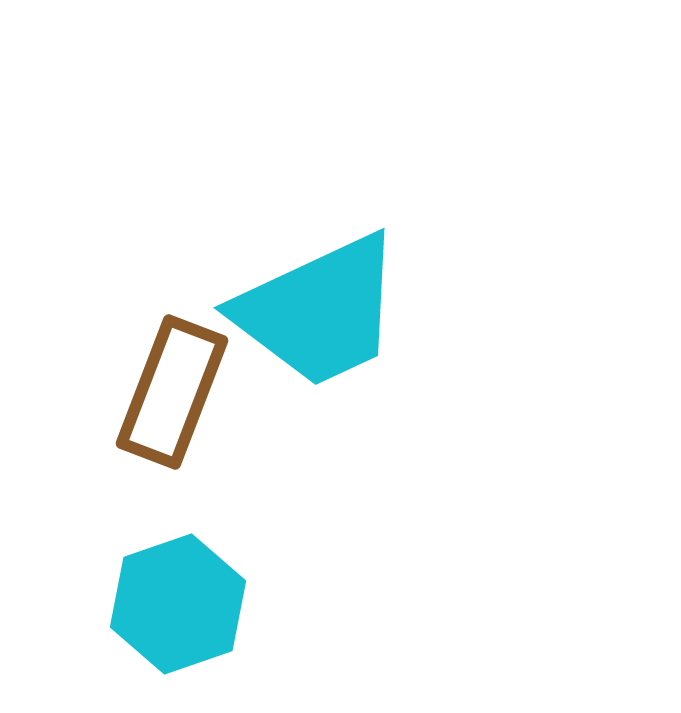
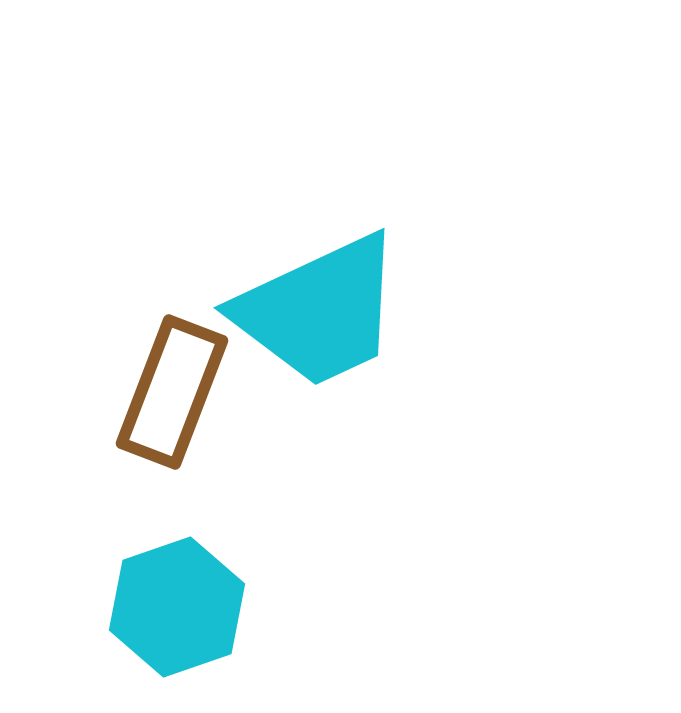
cyan hexagon: moved 1 px left, 3 px down
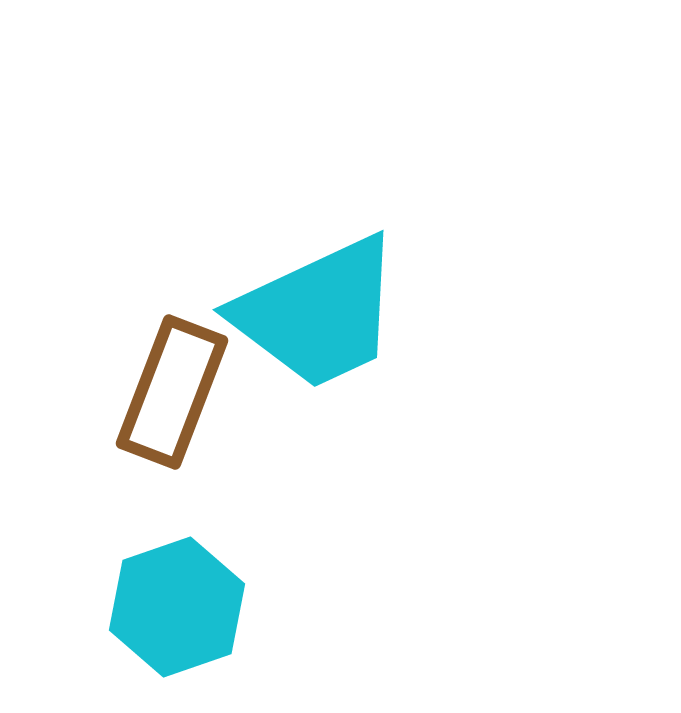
cyan trapezoid: moved 1 px left, 2 px down
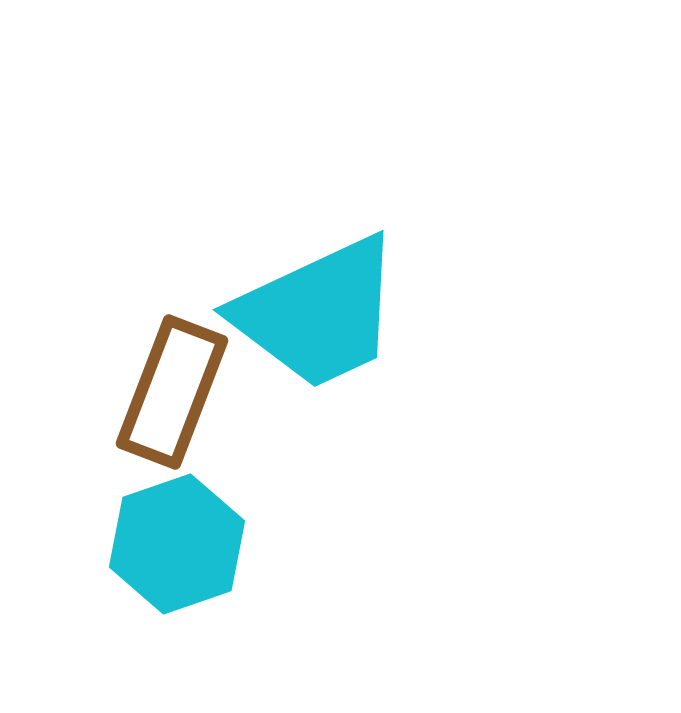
cyan hexagon: moved 63 px up
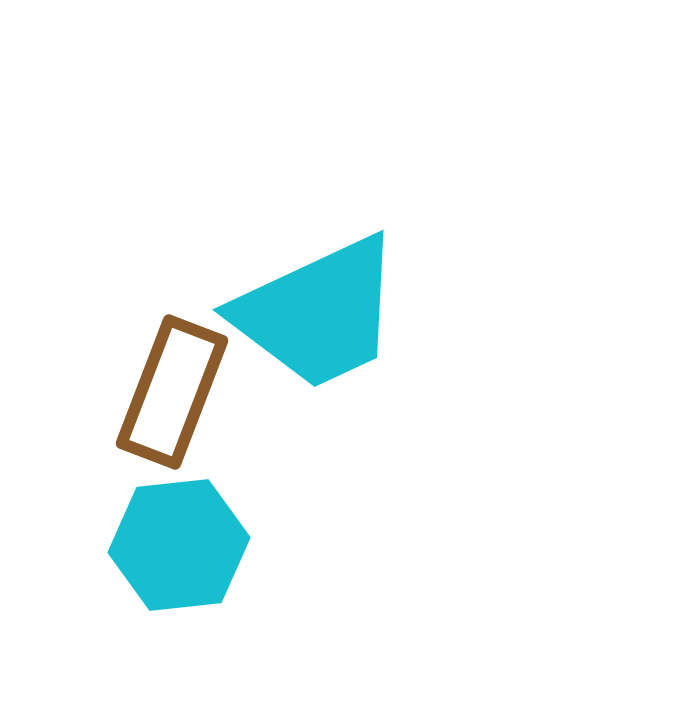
cyan hexagon: moved 2 px right, 1 px down; rotated 13 degrees clockwise
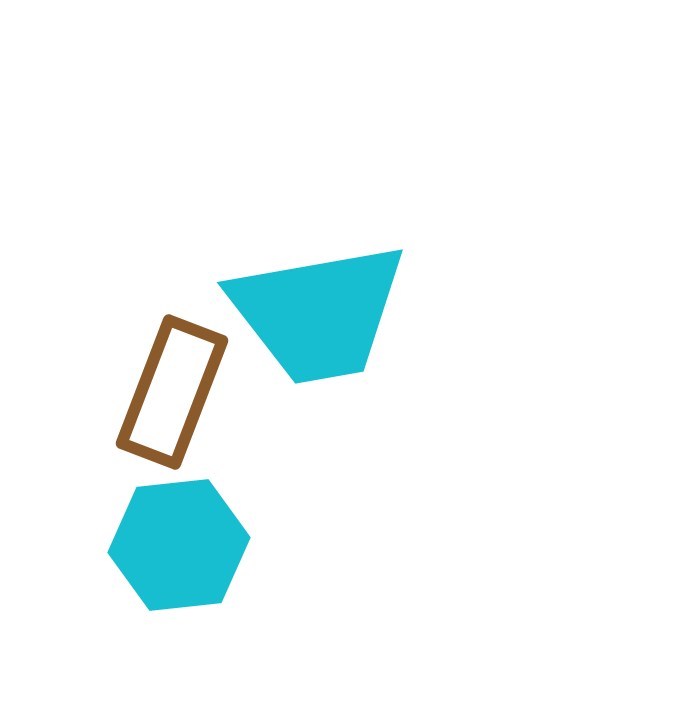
cyan trapezoid: rotated 15 degrees clockwise
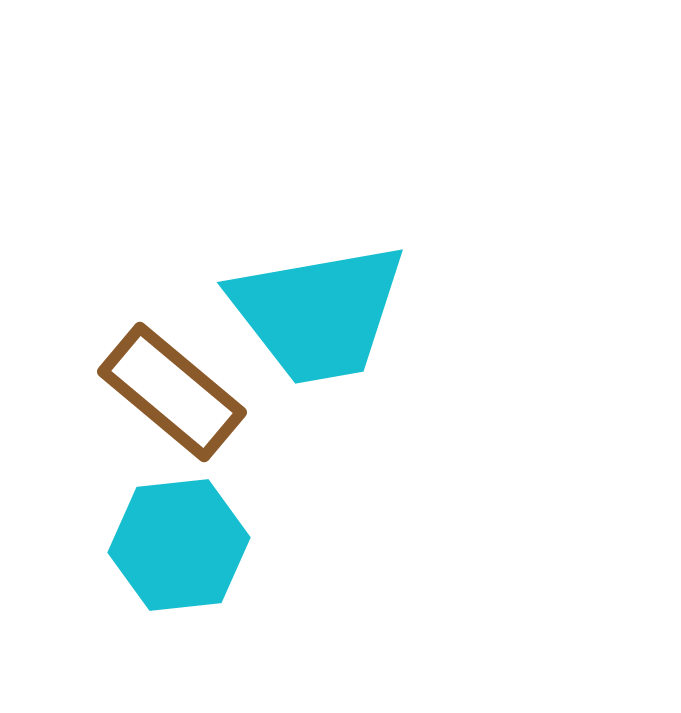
brown rectangle: rotated 71 degrees counterclockwise
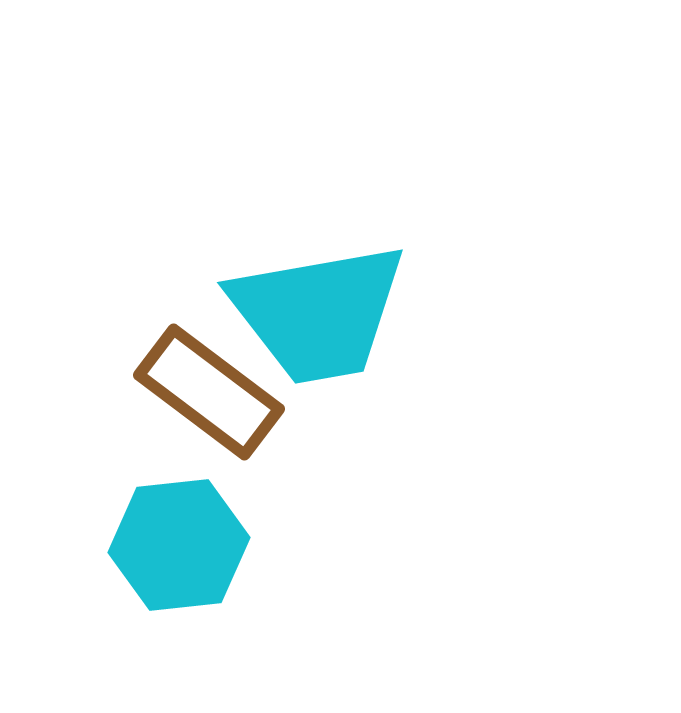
brown rectangle: moved 37 px right; rotated 3 degrees counterclockwise
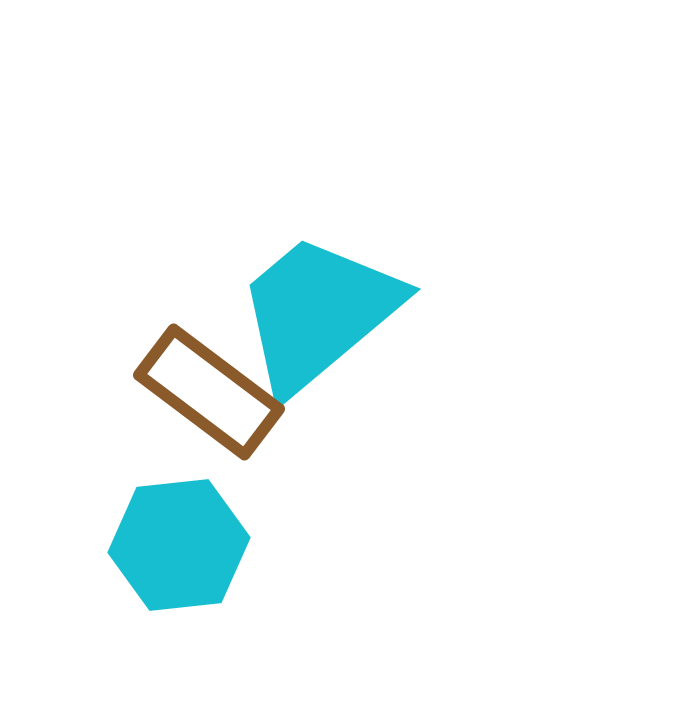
cyan trapezoid: rotated 150 degrees clockwise
